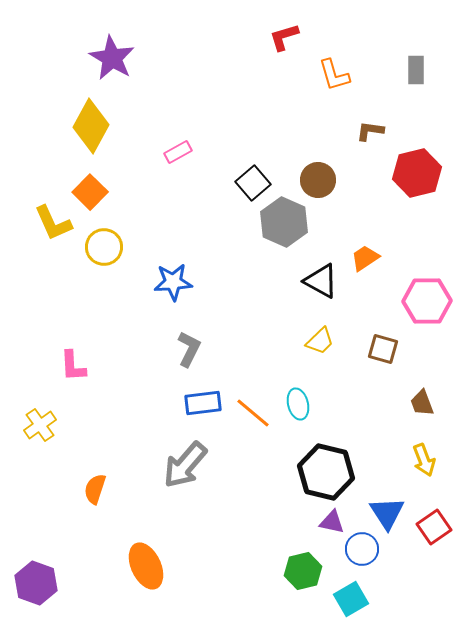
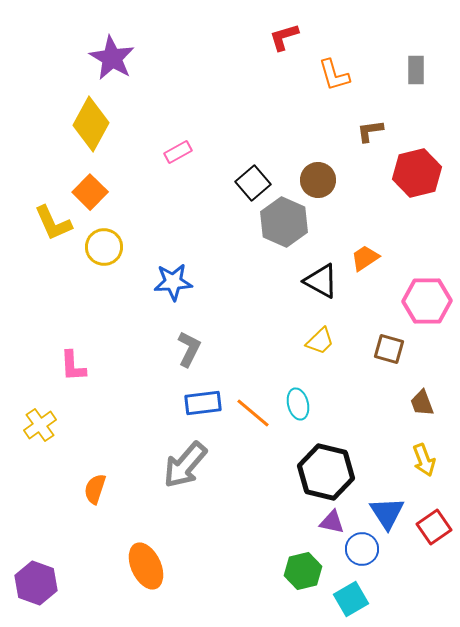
yellow diamond: moved 2 px up
brown L-shape: rotated 16 degrees counterclockwise
brown square: moved 6 px right
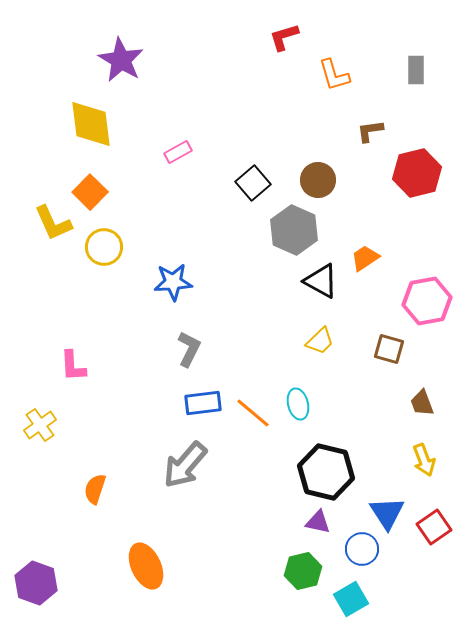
purple star: moved 9 px right, 2 px down
yellow diamond: rotated 36 degrees counterclockwise
gray hexagon: moved 10 px right, 8 px down
pink hexagon: rotated 9 degrees counterclockwise
purple triangle: moved 14 px left
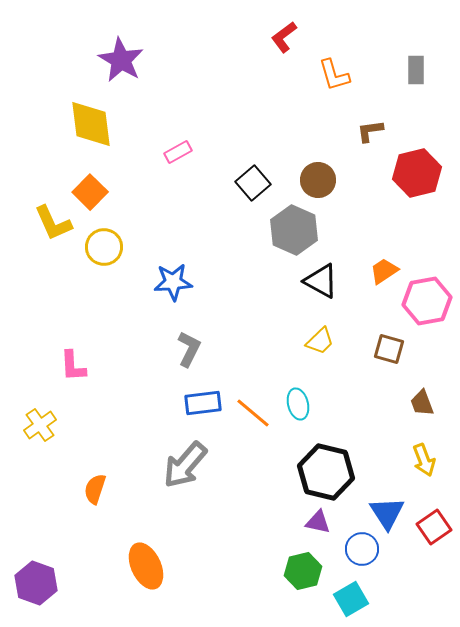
red L-shape: rotated 20 degrees counterclockwise
orange trapezoid: moved 19 px right, 13 px down
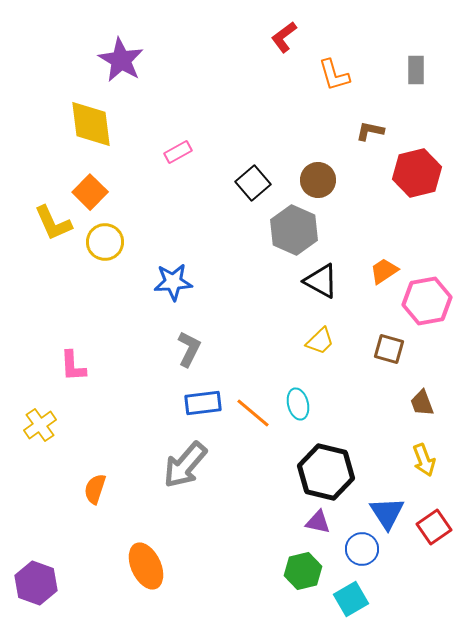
brown L-shape: rotated 20 degrees clockwise
yellow circle: moved 1 px right, 5 px up
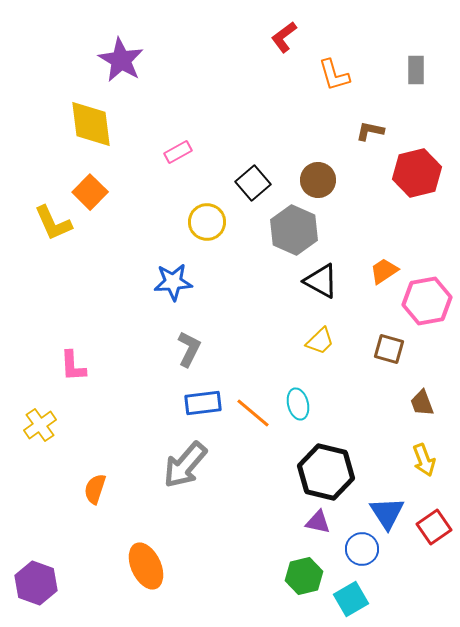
yellow circle: moved 102 px right, 20 px up
green hexagon: moved 1 px right, 5 px down
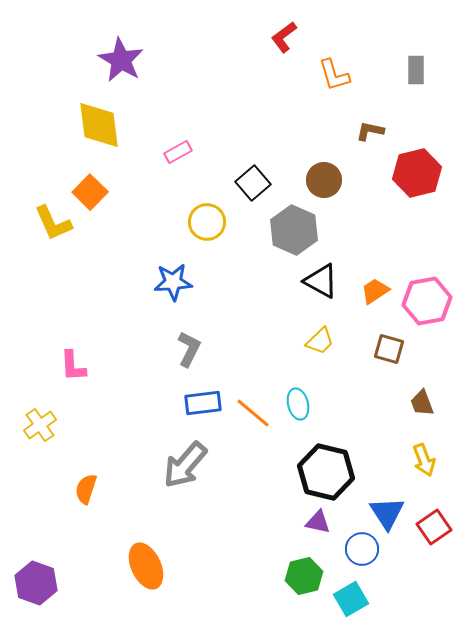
yellow diamond: moved 8 px right, 1 px down
brown circle: moved 6 px right
orange trapezoid: moved 9 px left, 20 px down
orange semicircle: moved 9 px left
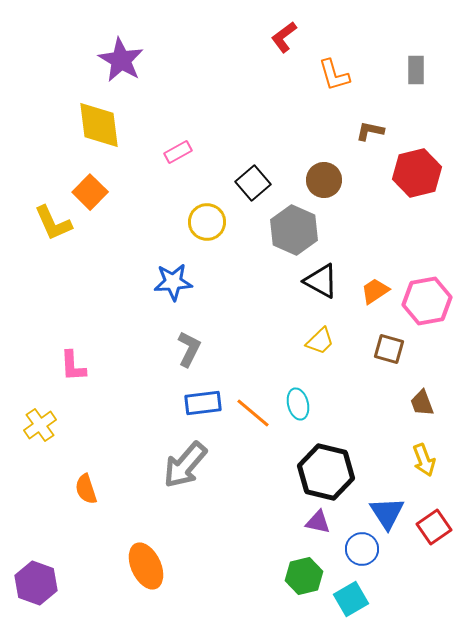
orange semicircle: rotated 36 degrees counterclockwise
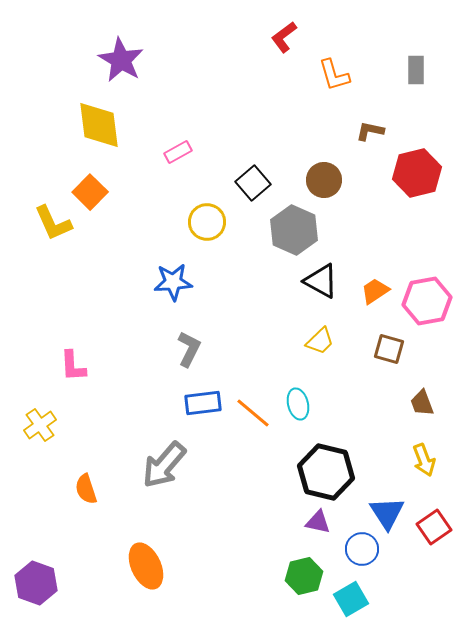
gray arrow: moved 21 px left
